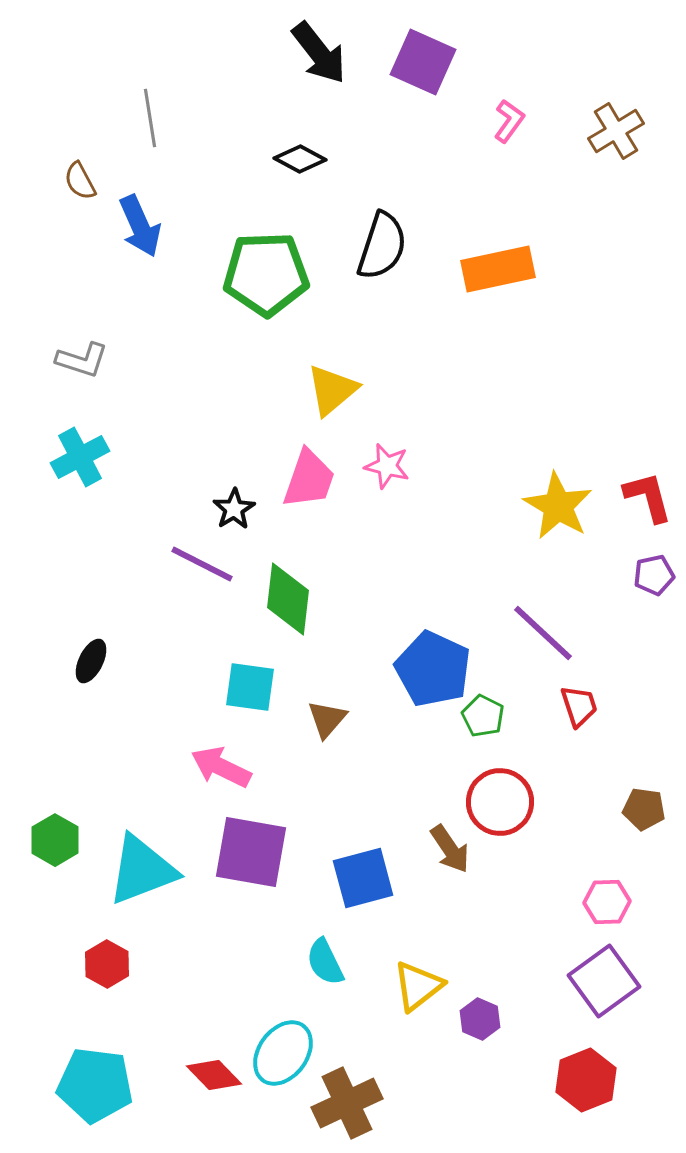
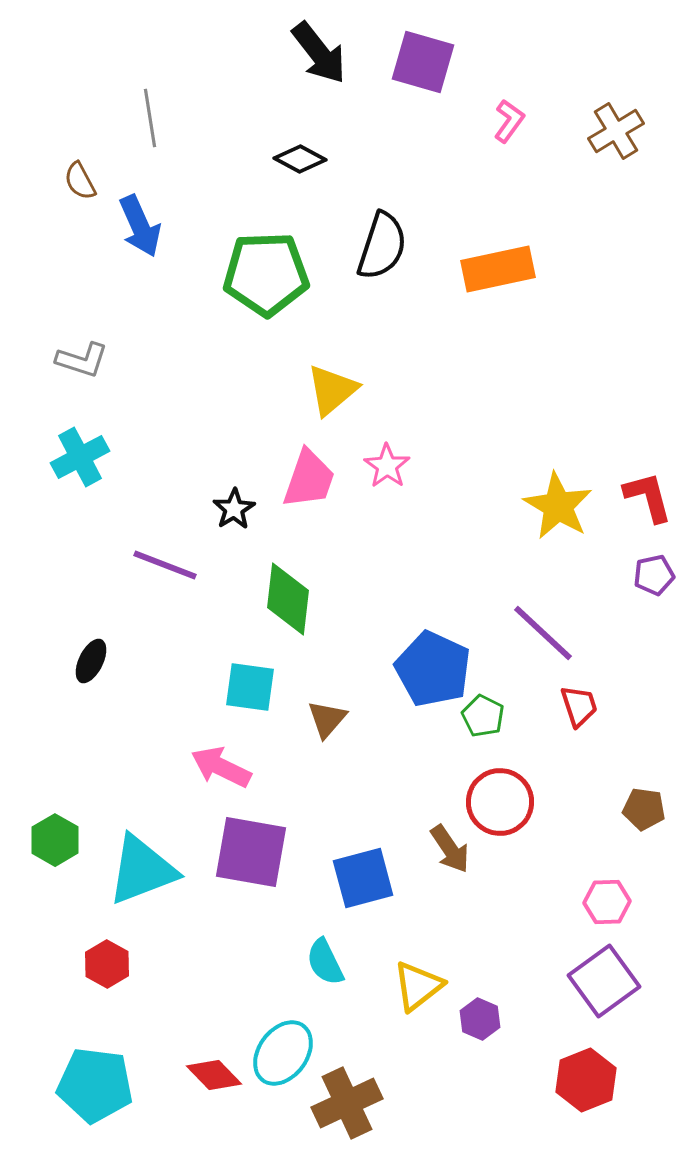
purple square at (423, 62): rotated 8 degrees counterclockwise
pink star at (387, 466): rotated 21 degrees clockwise
purple line at (202, 564): moved 37 px left, 1 px down; rotated 6 degrees counterclockwise
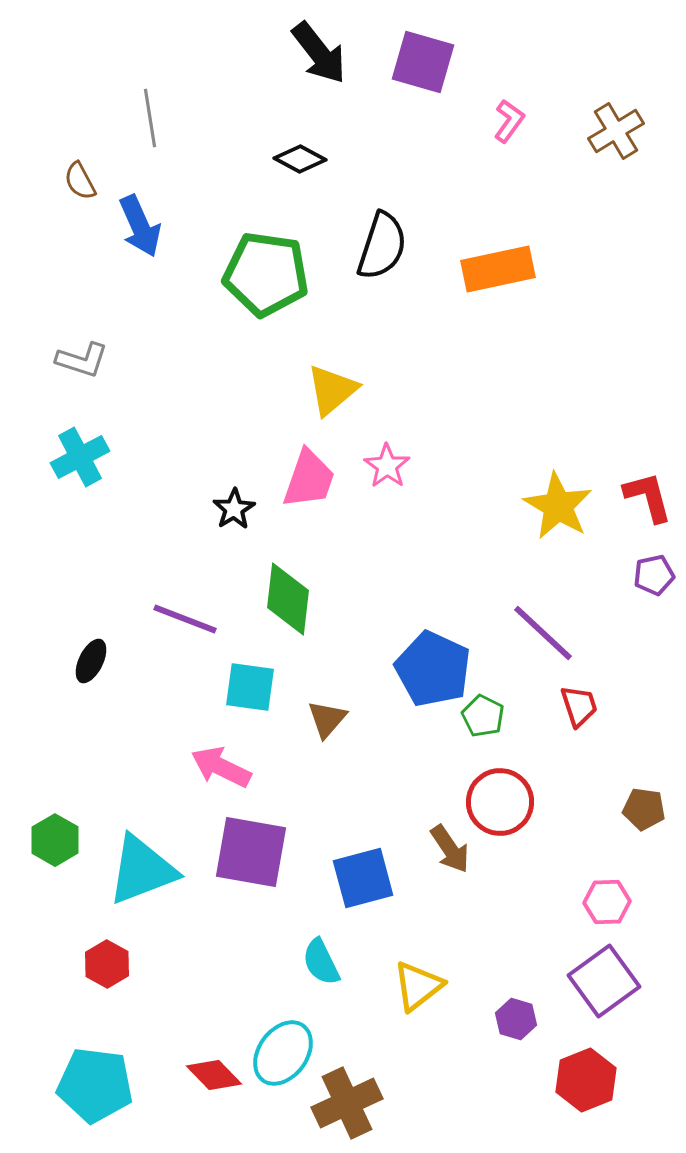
green pentagon at (266, 274): rotated 10 degrees clockwise
purple line at (165, 565): moved 20 px right, 54 px down
cyan semicircle at (325, 962): moved 4 px left
purple hexagon at (480, 1019): moved 36 px right; rotated 6 degrees counterclockwise
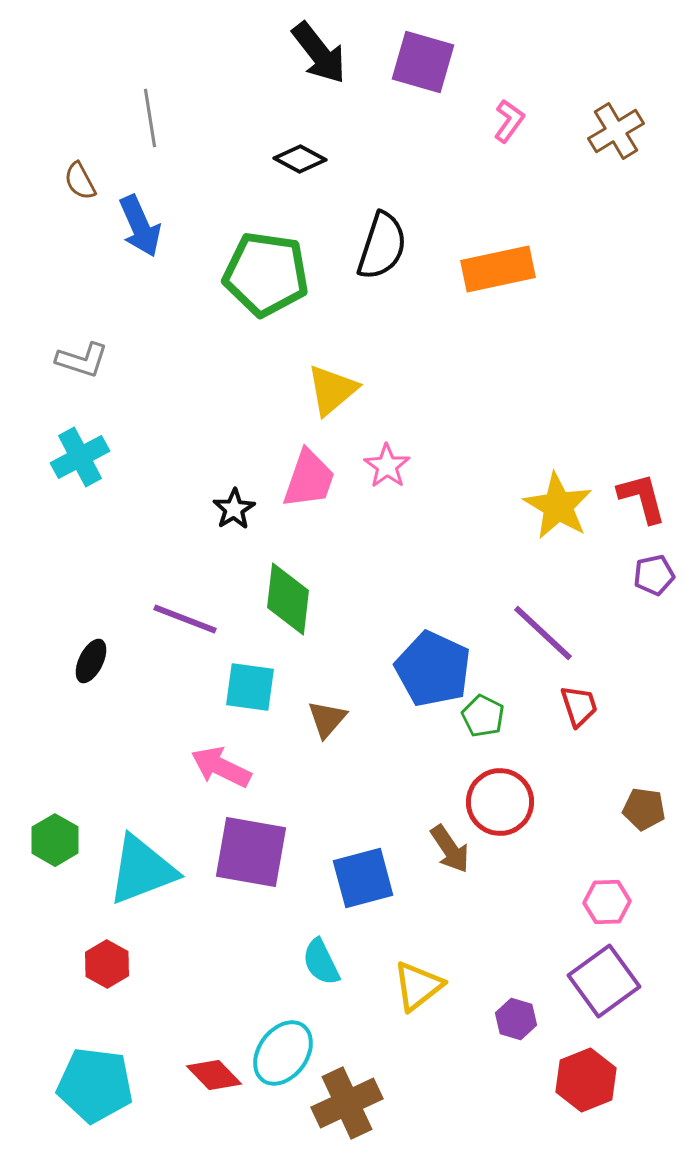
red L-shape at (648, 497): moved 6 px left, 1 px down
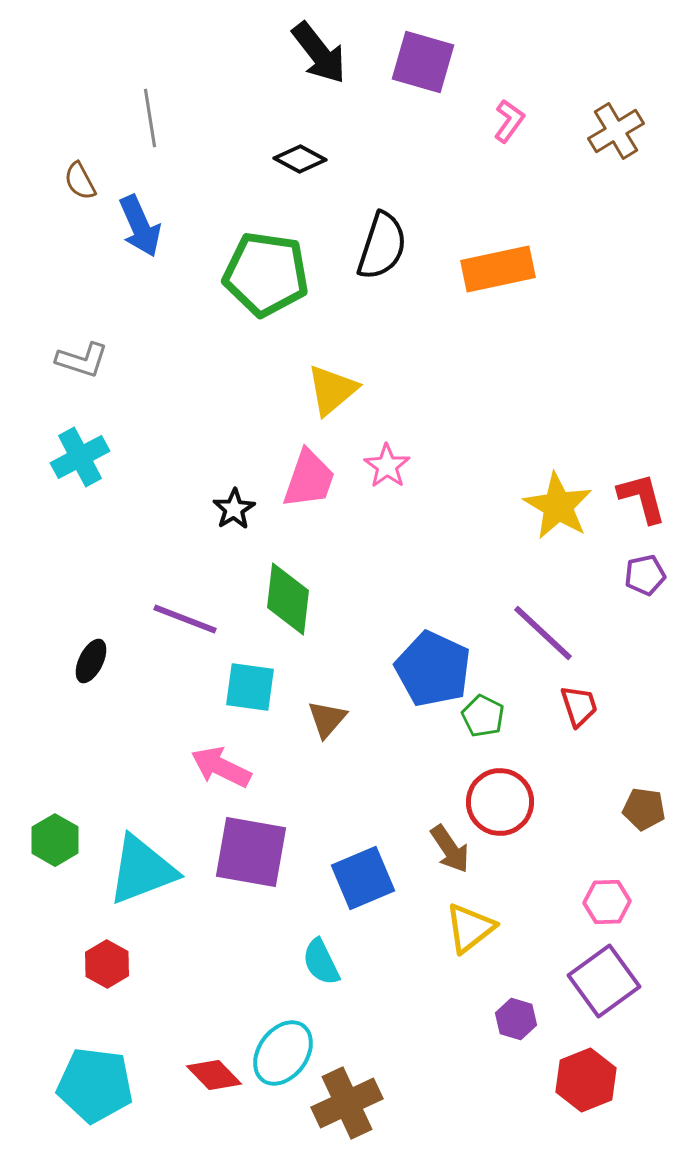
purple pentagon at (654, 575): moved 9 px left
blue square at (363, 878): rotated 8 degrees counterclockwise
yellow triangle at (418, 986): moved 52 px right, 58 px up
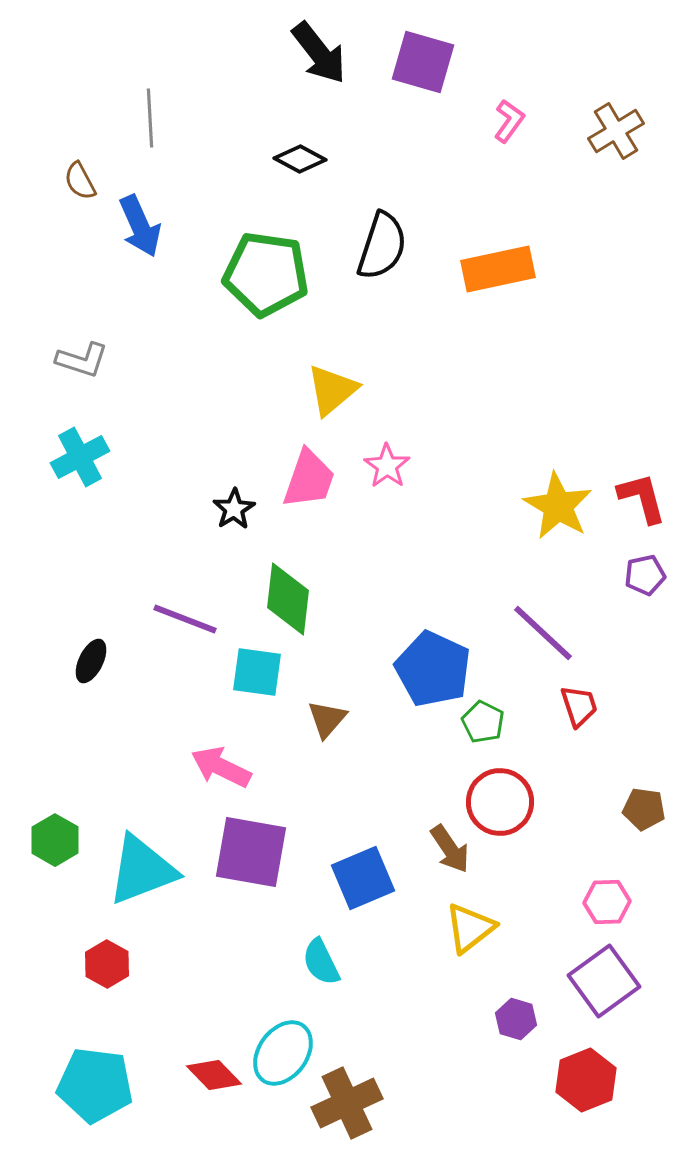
gray line at (150, 118): rotated 6 degrees clockwise
cyan square at (250, 687): moved 7 px right, 15 px up
green pentagon at (483, 716): moved 6 px down
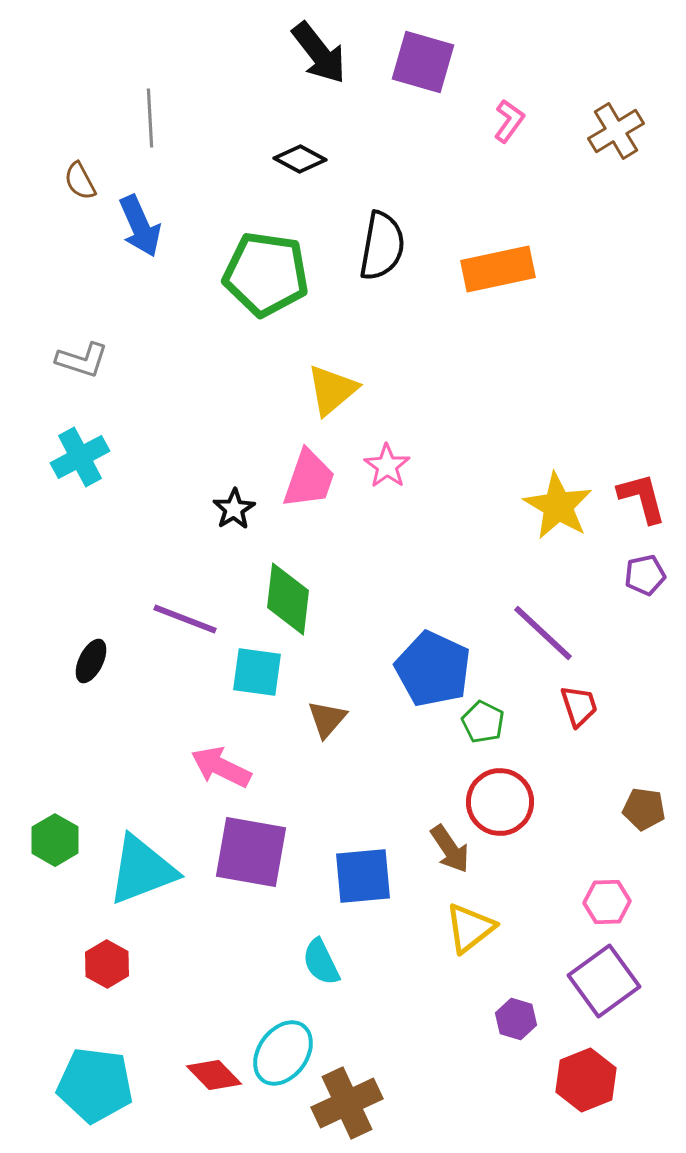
black semicircle at (382, 246): rotated 8 degrees counterclockwise
blue square at (363, 878): moved 2 px up; rotated 18 degrees clockwise
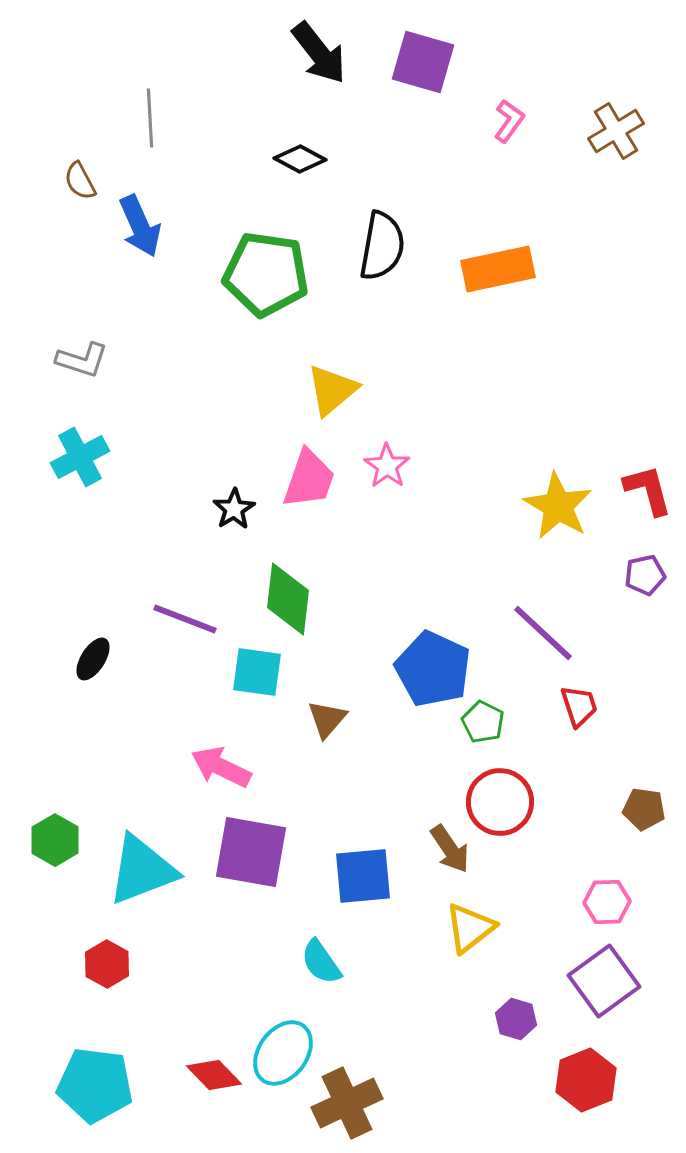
red L-shape at (642, 498): moved 6 px right, 8 px up
black ellipse at (91, 661): moved 2 px right, 2 px up; rotated 6 degrees clockwise
cyan semicircle at (321, 962): rotated 9 degrees counterclockwise
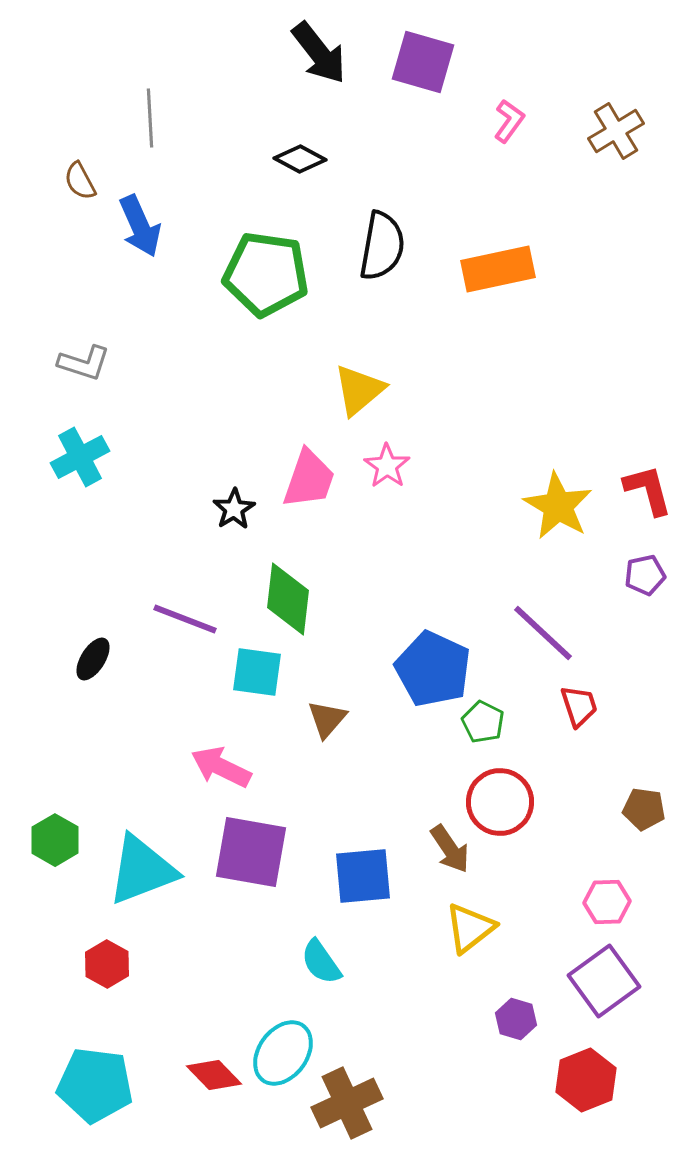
gray L-shape at (82, 360): moved 2 px right, 3 px down
yellow triangle at (332, 390): moved 27 px right
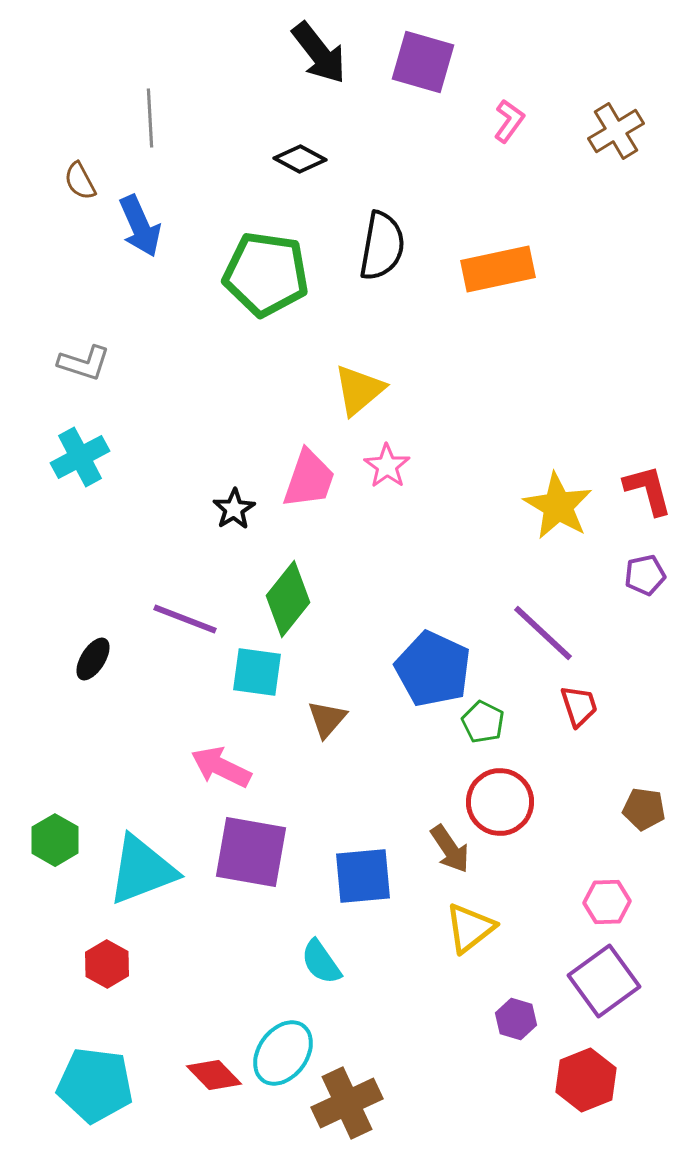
green diamond at (288, 599): rotated 32 degrees clockwise
